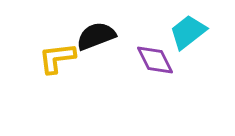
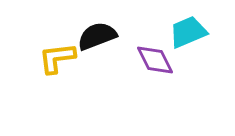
cyan trapezoid: rotated 15 degrees clockwise
black semicircle: moved 1 px right
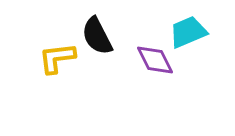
black semicircle: rotated 96 degrees counterclockwise
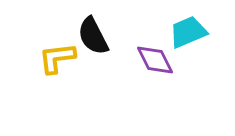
black semicircle: moved 4 px left
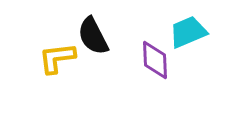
purple diamond: rotated 24 degrees clockwise
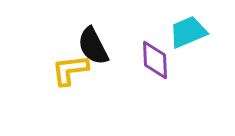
black semicircle: moved 10 px down
yellow L-shape: moved 13 px right, 12 px down
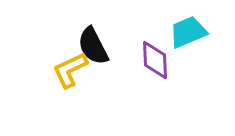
yellow L-shape: rotated 18 degrees counterclockwise
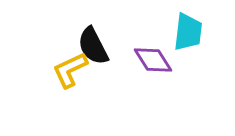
cyan trapezoid: rotated 120 degrees clockwise
purple diamond: moved 2 px left; rotated 30 degrees counterclockwise
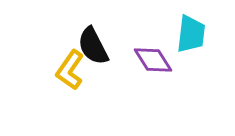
cyan trapezoid: moved 3 px right, 2 px down
yellow L-shape: rotated 30 degrees counterclockwise
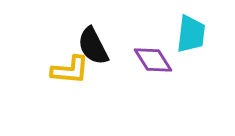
yellow L-shape: rotated 120 degrees counterclockwise
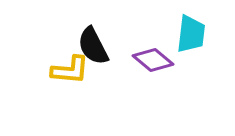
purple diamond: rotated 18 degrees counterclockwise
